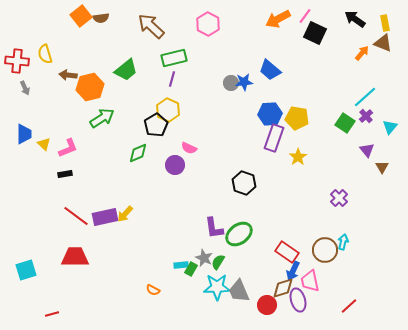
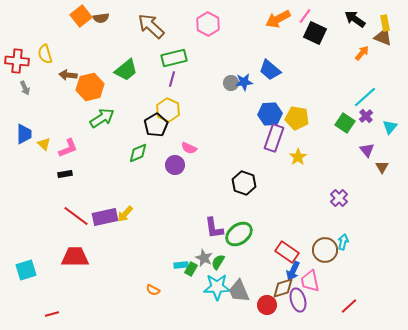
brown triangle at (383, 43): moved 6 px up
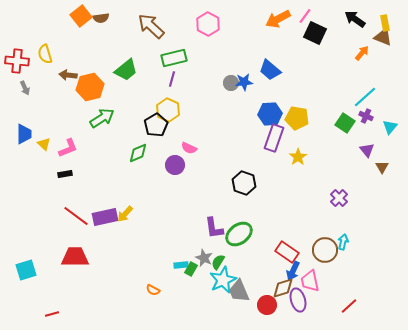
purple cross at (366, 116): rotated 24 degrees counterclockwise
cyan star at (217, 287): moved 6 px right, 7 px up; rotated 24 degrees counterclockwise
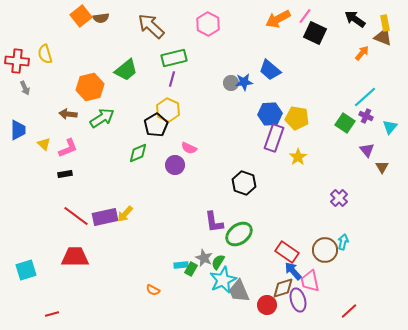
brown arrow at (68, 75): moved 39 px down
blue trapezoid at (24, 134): moved 6 px left, 4 px up
purple L-shape at (214, 228): moved 6 px up
blue arrow at (293, 271): rotated 114 degrees clockwise
red line at (349, 306): moved 5 px down
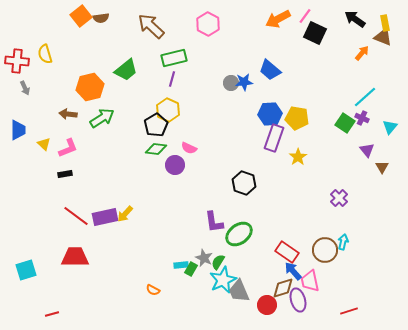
purple cross at (366, 116): moved 4 px left, 2 px down
green diamond at (138, 153): moved 18 px right, 4 px up; rotated 30 degrees clockwise
red line at (349, 311): rotated 24 degrees clockwise
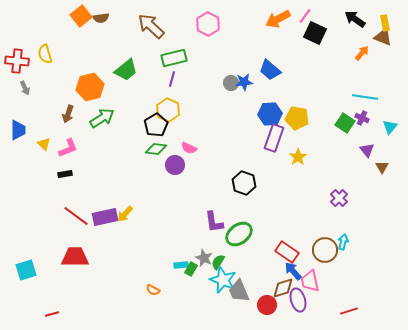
cyan line at (365, 97): rotated 50 degrees clockwise
brown arrow at (68, 114): rotated 78 degrees counterclockwise
cyan star at (223, 280): rotated 24 degrees counterclockwise
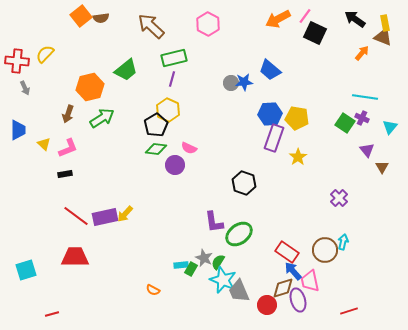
yellow semicircle at (45, 54): rotated 60 degrees clockwise
